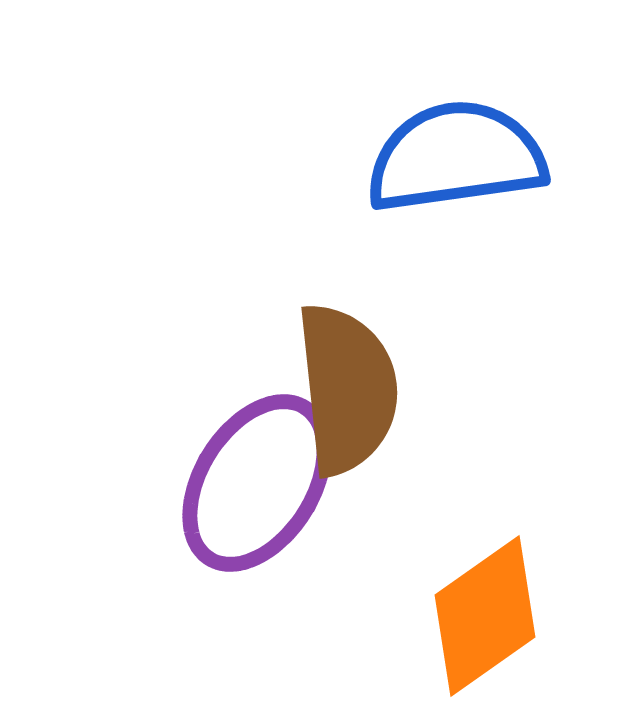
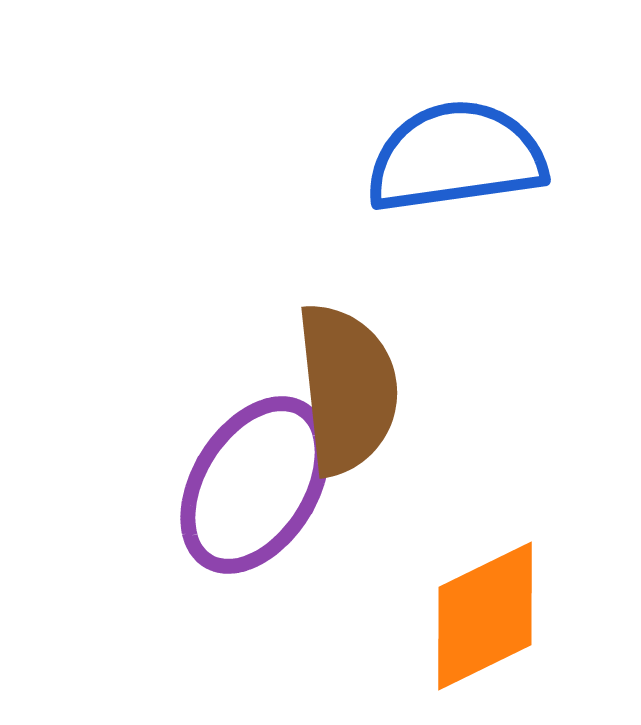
purple ellipse: moved 2 px left, 2 px down
orange diamond: rotated 9 degrees clockwise
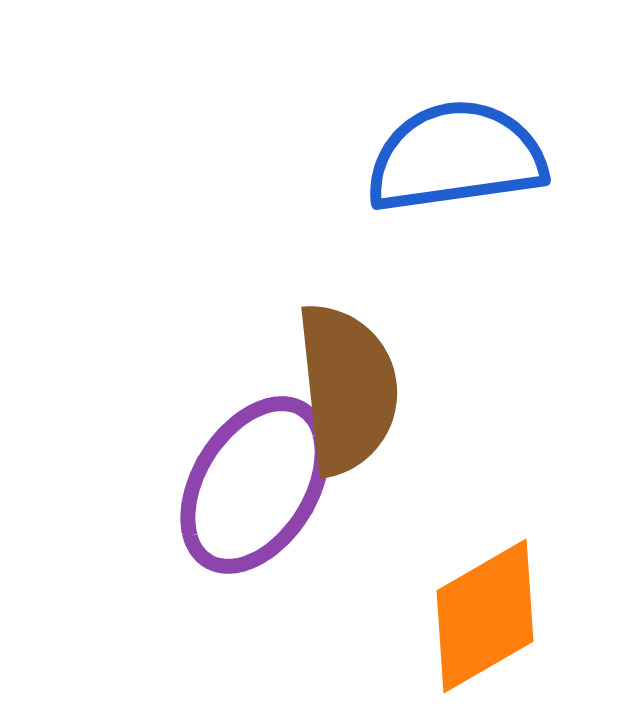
orange diamond: rotated 4 degrees counterclockwise
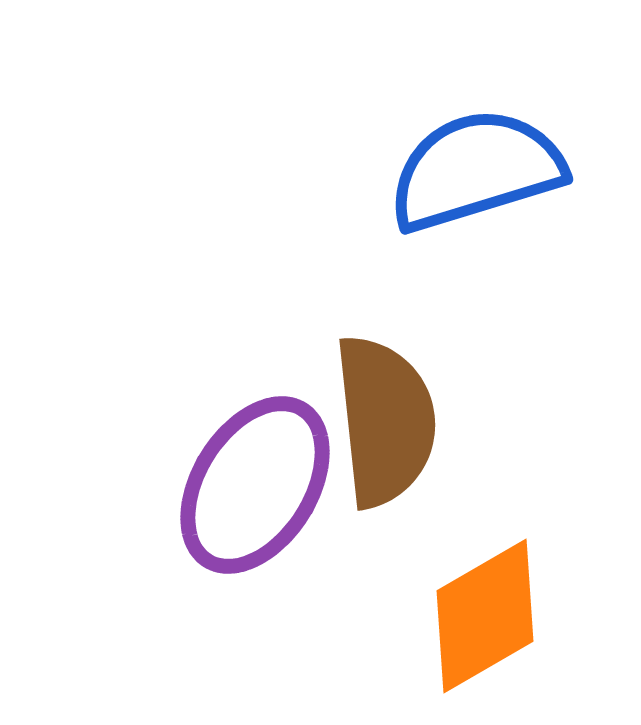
blue semicircle: moved 20 px right, 13 px down; rotated 9 degrees counterclockwise
brown semicircle: moved 38 px right, 32 px down
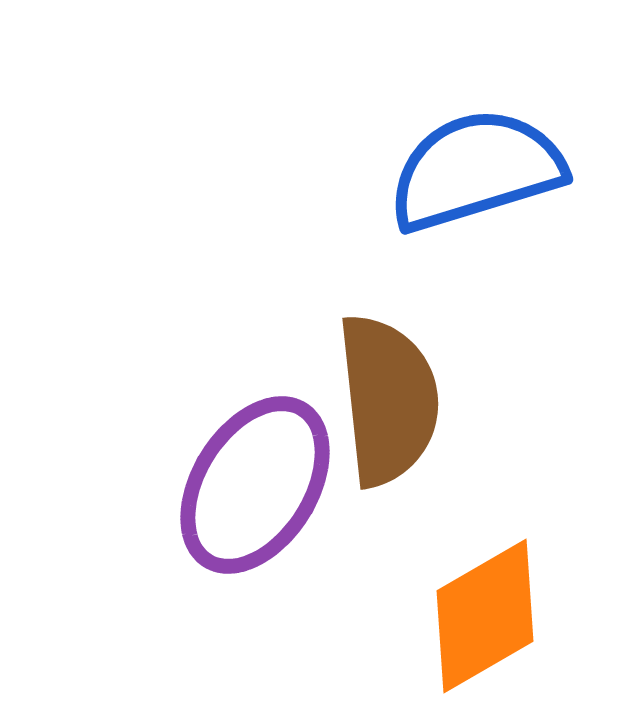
brown semicircle: moved 3 px right, 21 px up
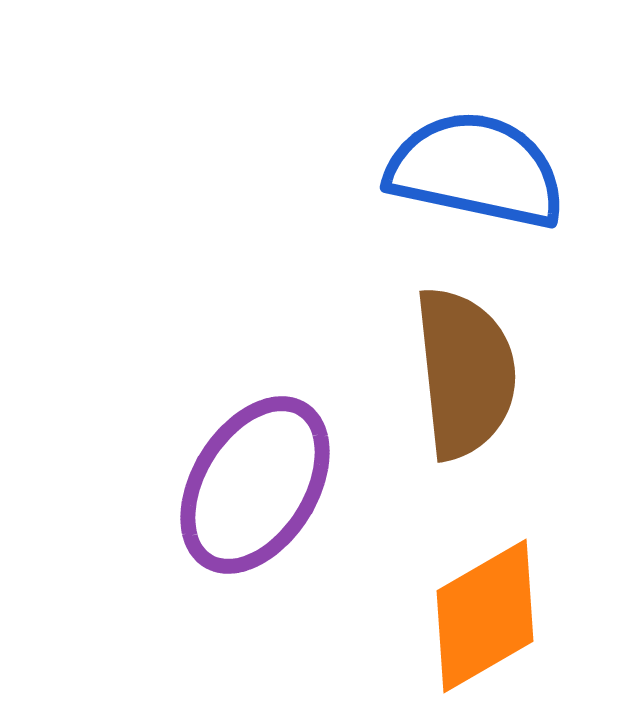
blue semicircle: rotated 29 degrees clockwise
brown semicircle: moved 77 px right, 27 px up
